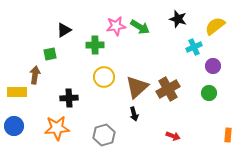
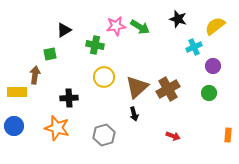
green cross: rotated 12 degrees clockwise
orange star: rotated 20 degrees clockwise
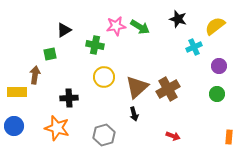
purple circle: moved 6 px right
green circle: moved 8 px right, 1 px down
orange rectangle: moved 1 px right, 2 px down
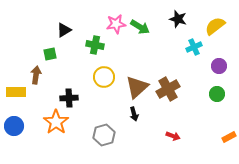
pink star: moved 2 px up
brown arrow: moved 1 px right
yellow rectangle: moved 1 px left
orange star: moved 1 px left, 6 px up; rotated 20 degrees clockwise
orange rectangle: rotated 56 degrees clockwise
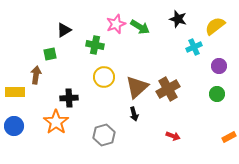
pink star: rotated 12 degrees counterclockwise
yellow rectangle: moved 1 px left
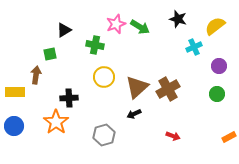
black arrow: rotated 80 degrees clockwise
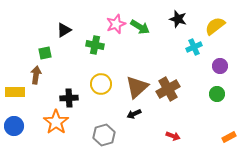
green square: moved 5 px left, 1 px up
purple circle: moved 1 px right
yellow circle: moved 3 px left, 7 px down
